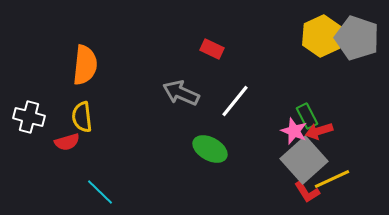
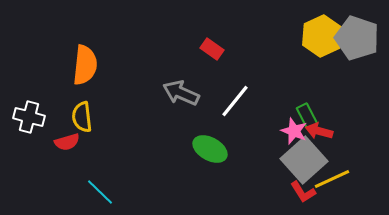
red rectangle: rotated 10 degrees clockwise
red arrow: rotated 32 degrees clockwise
red L-shape: moved 4 px left
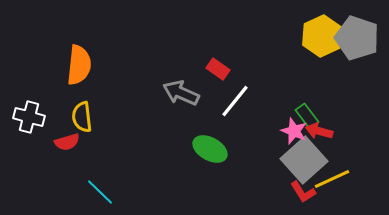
red rectangle: moved 6 px right, 20 px down
orange semicircle: moved 6 px left
green rectangle: rotated 10 degrees counterclockwise
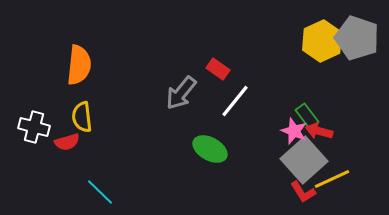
yellow hexagon: moved 5 px down
gray arrow: rotated 75 degrees counterclockwise
white cross: moved 5 px right, 10 px down
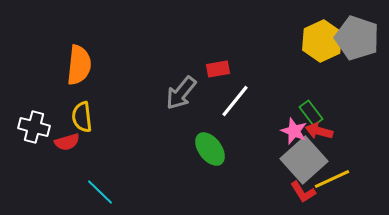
red rectangle: rotated 45 degrees counterclockwise
green rectangle: moved 4 px right, 3 px up
green ellipse: rotated 24 degrees clockwise
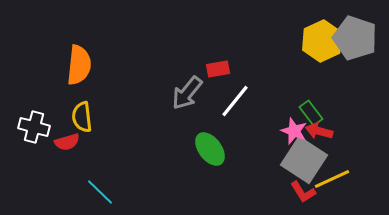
gray pentagon: moved 2 px left
gray arrow: moved 6 px right
gray square: rotated 15 degrees counterclockwise
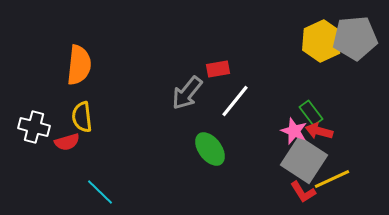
gray pentagon: rotated 24 degrees counterclockwise
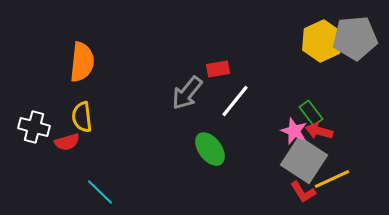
orange semicircle: moved 3 px right, 3 px up
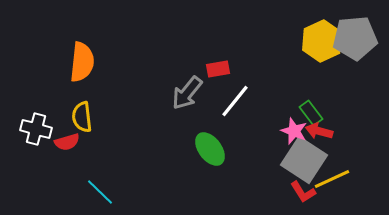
white cross: moved 2 px right, 2 px down
